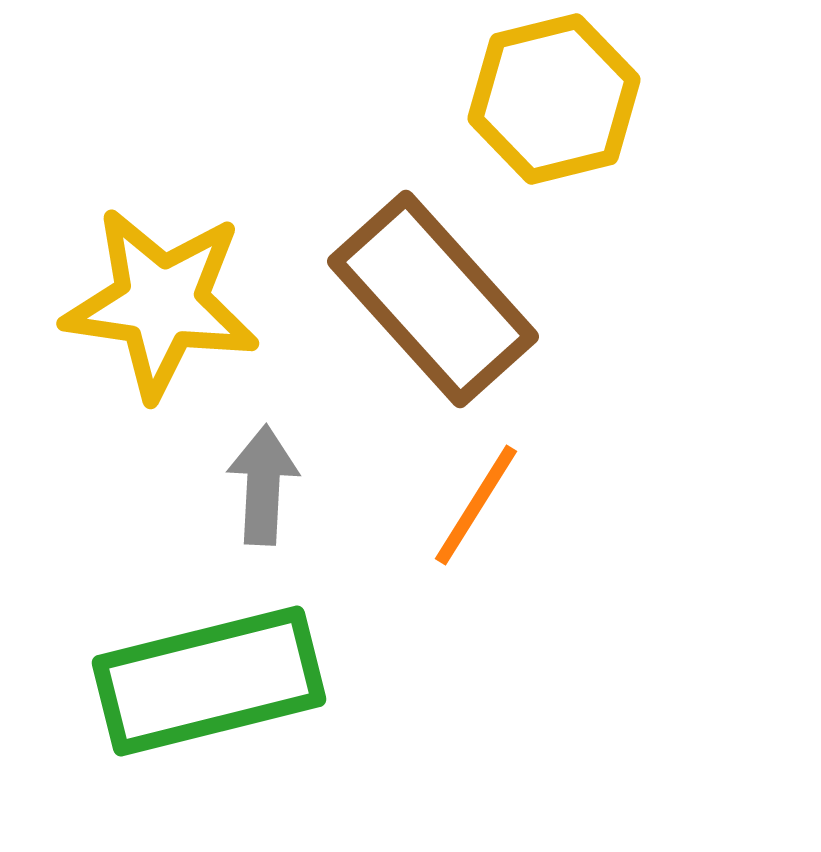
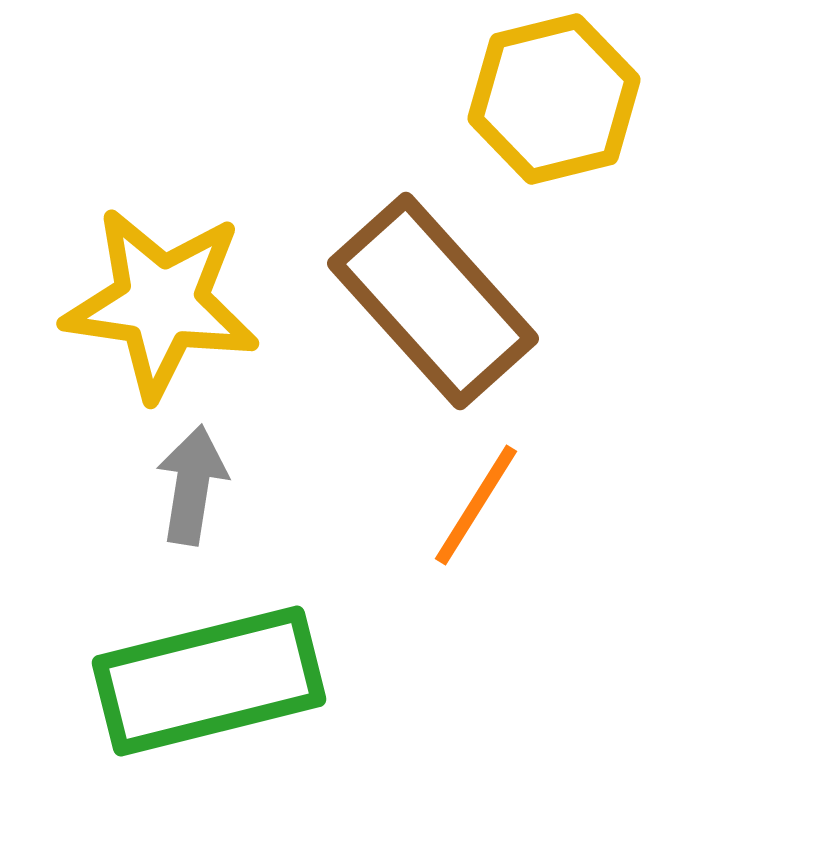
brown rectangle: moved 2 px down
gray arrow: moved 71 px left; rotated 6 degrees clockwise
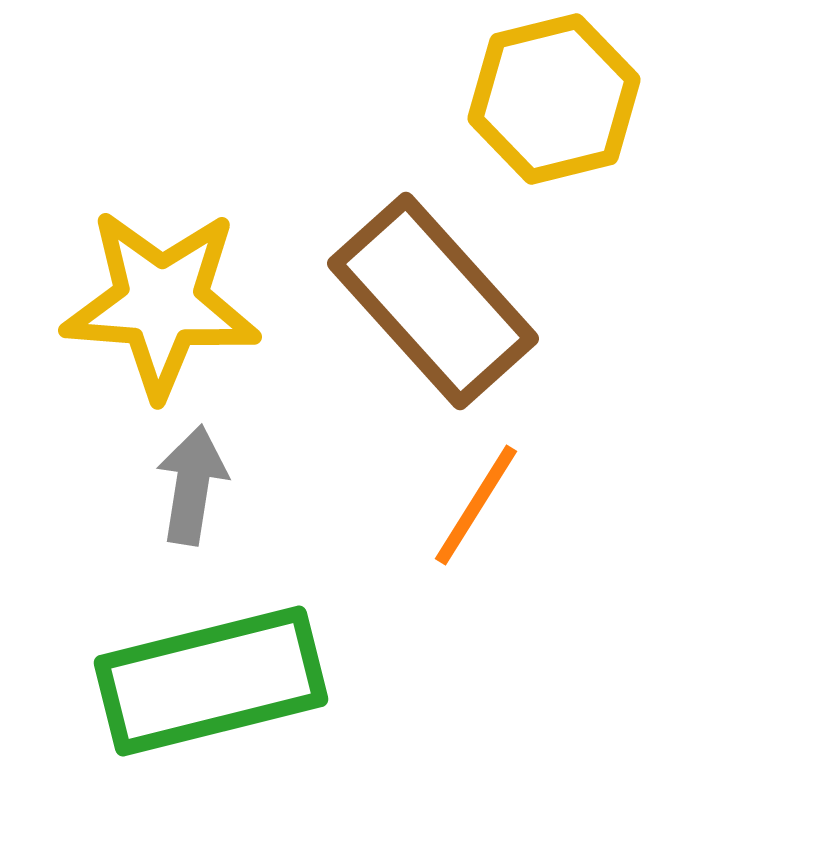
yellow star: rotated 4 degrees counterclockwise
green rectangle: moved 2 px right
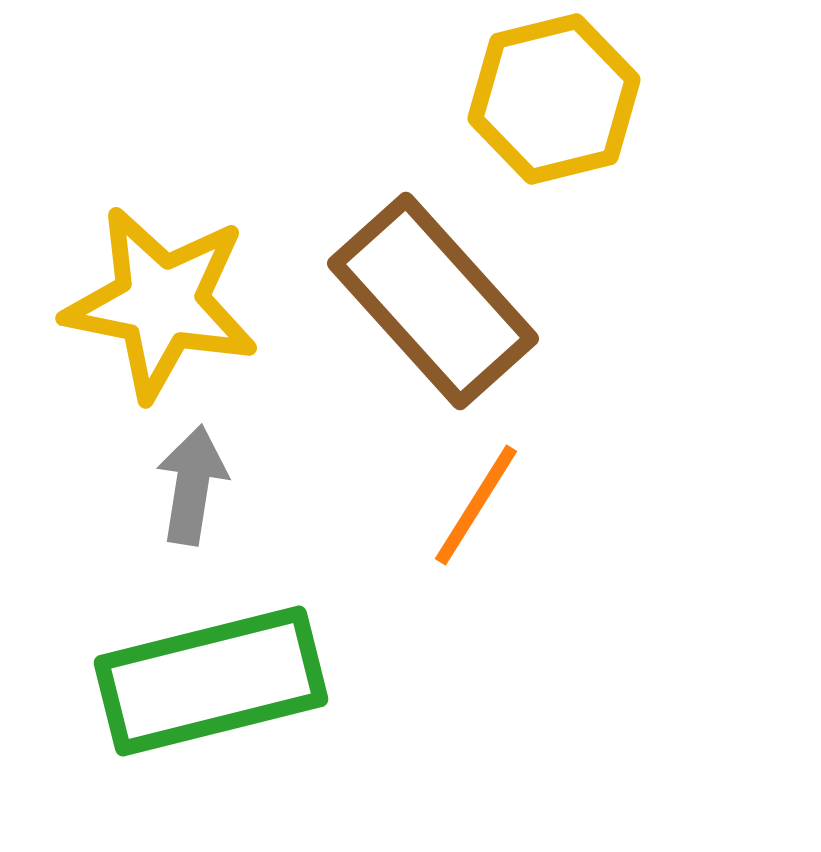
yellow star: rotated 7 degrees clockwise
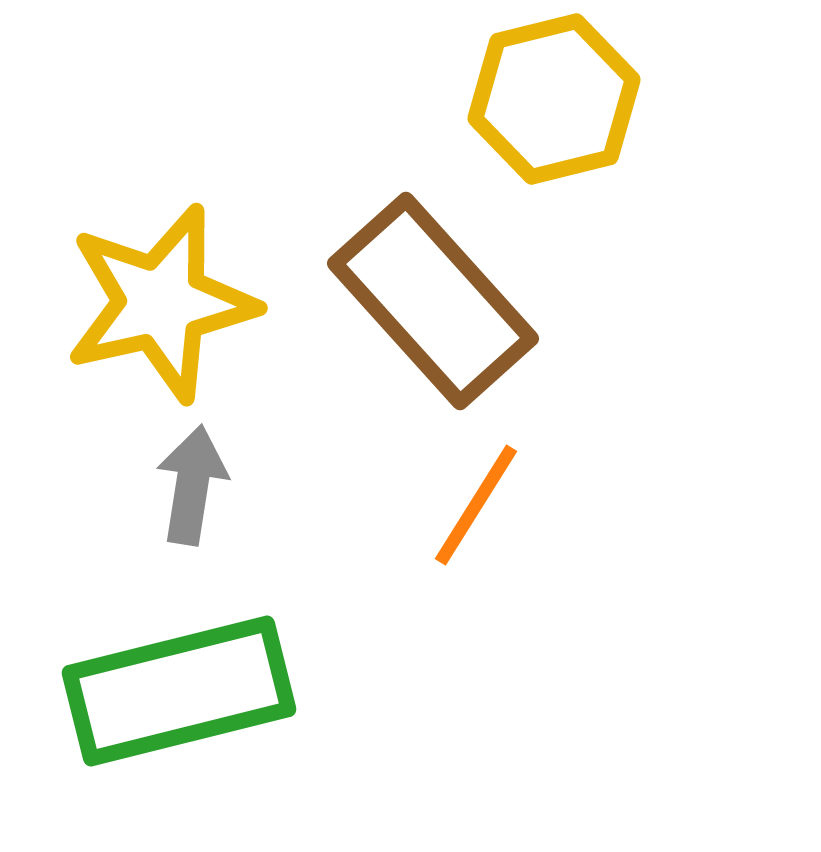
yellow star: rotated 24 degrees counterclockwise
green rectangle: moved 32 px left, 10 px down
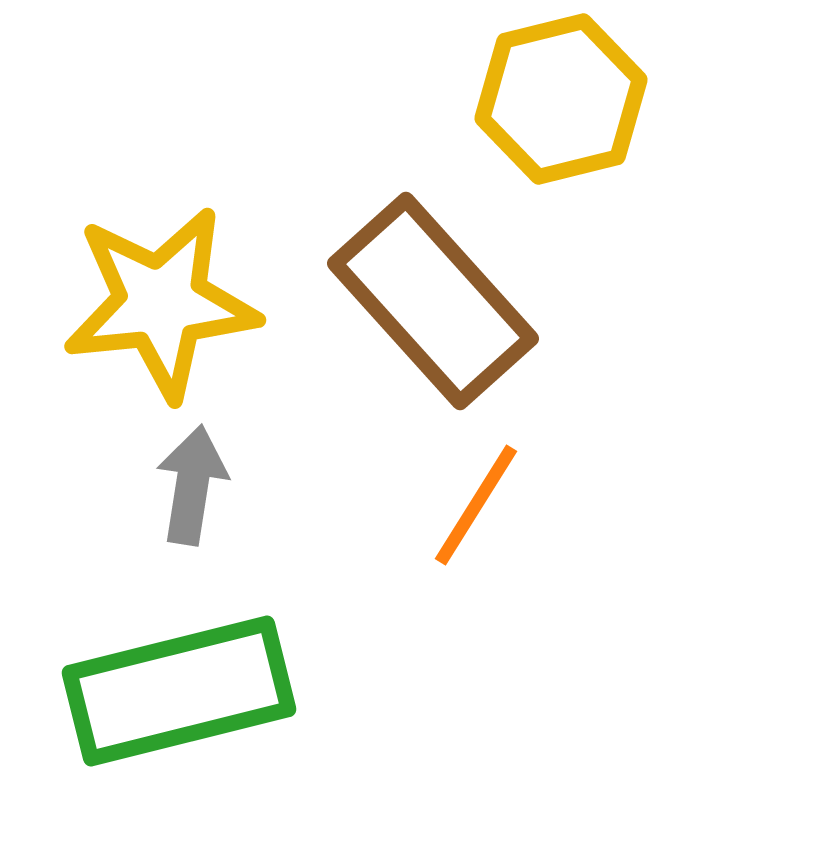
yellow hexagon: moved 7 px right
yellow star: rotated 7 degrees clockwise
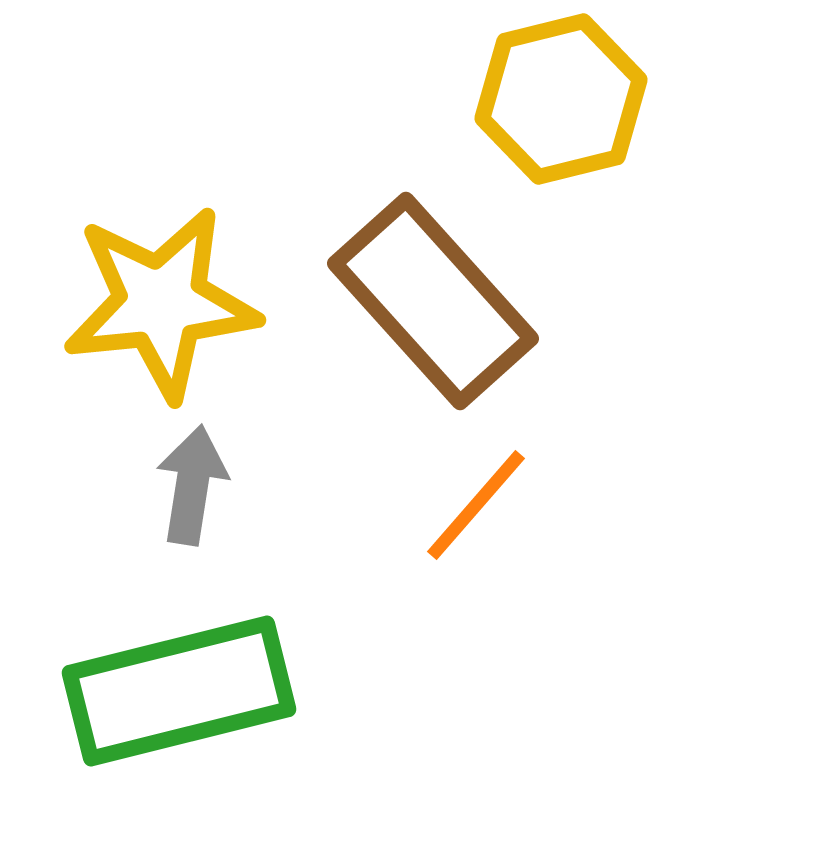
orange line: rotated 9 degrees clockwise
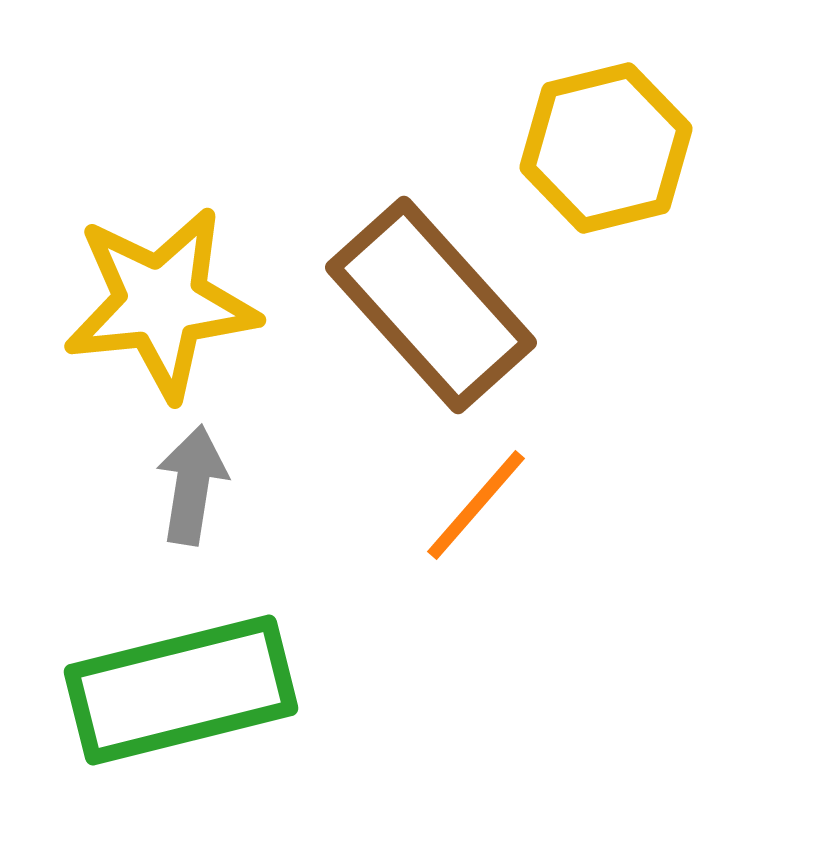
yellow hexagon: moved 45 px right, 49 px down
brown rectangle: moved 2 px left, 4 px down
green rectangle: moved 2 px right, 1 px up
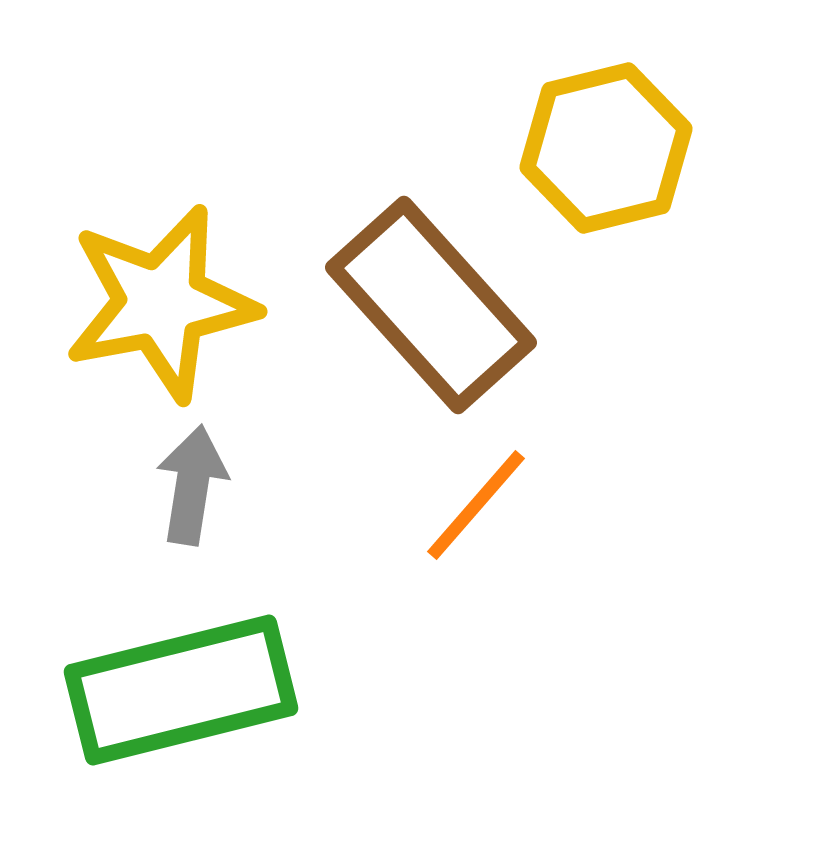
yellow star: rotated 5 degrees counterclockwise
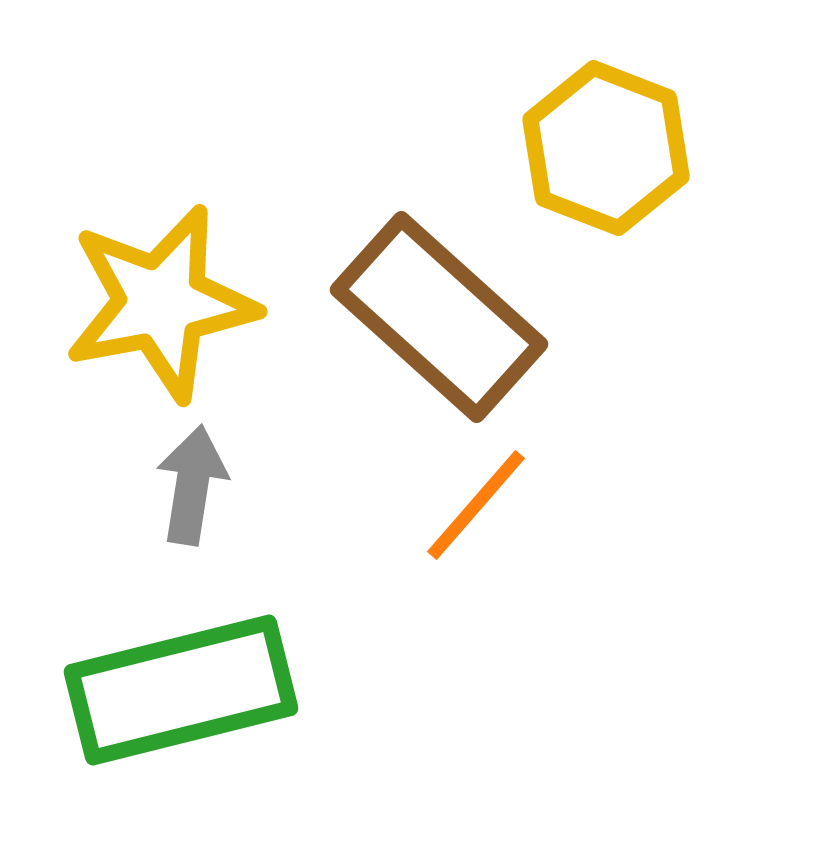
yellow hexagon: rotated 25 degrees counterclockwise
brown rectangle: moved 8 px right, 12 px down; rotated 6 degrees counterclockwise
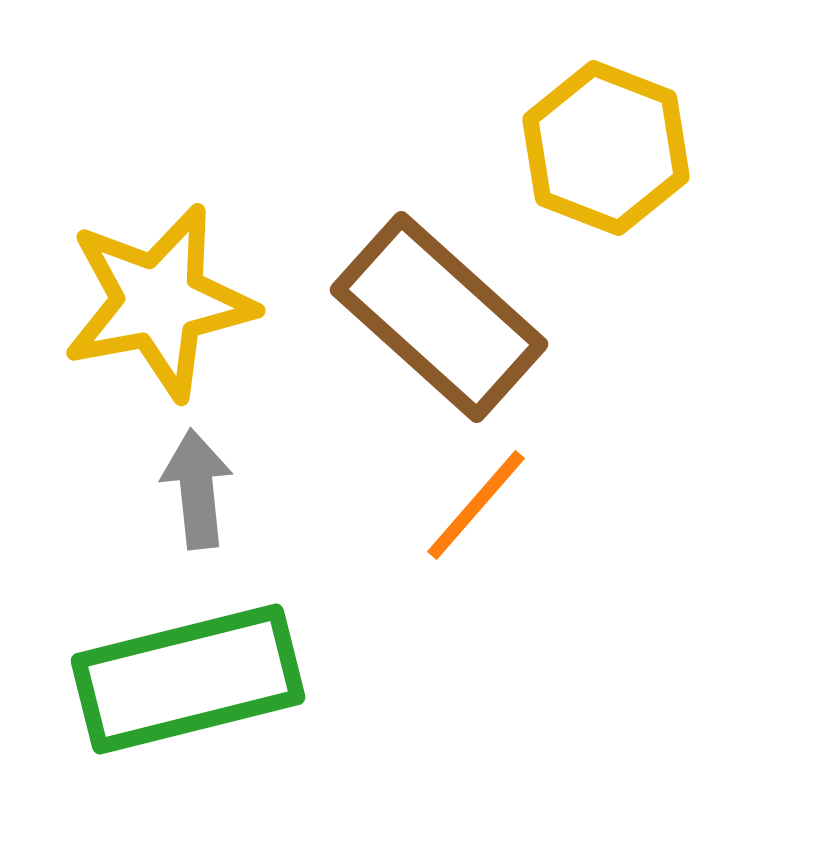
yellow star: moved 2 px left, 1 px up
gray arrow: moved 5 px right, 4 px down; rotated 15 degrees counterclockwise
green rectangle: moved 7 px right, 11 px up
